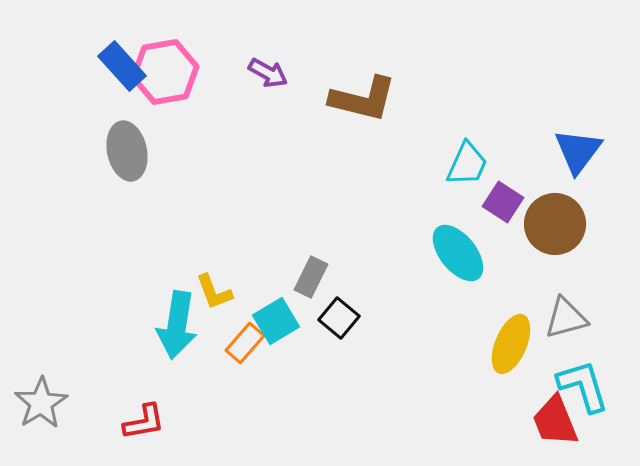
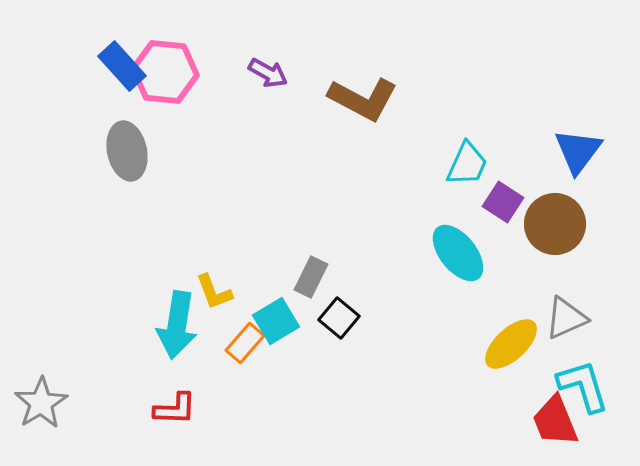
pink hexagon: rotated 16 degrees clockwise
brown L-shape: rotated 14 degrees clockwise
gray triangle: rotated 9 degrees counterclockwise
yellow ellipse: rotated 24 degrees clockwise
red L-shape: moved 31 px right, 13 px up; rotated 12 degrees clockwise
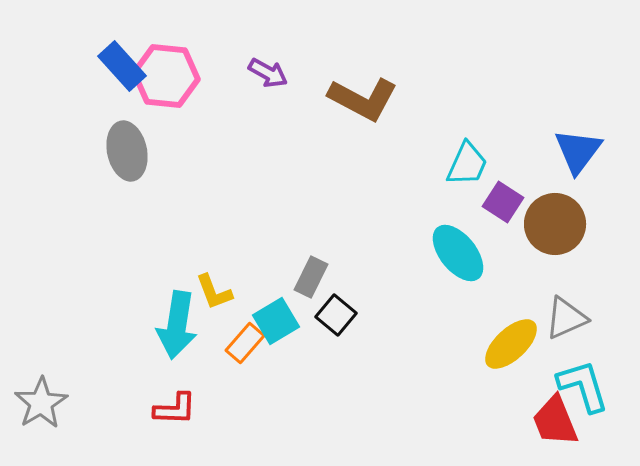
pink hexagon: moved 1 px right, 4 px down
black square: moved 3 px left, 3 px up
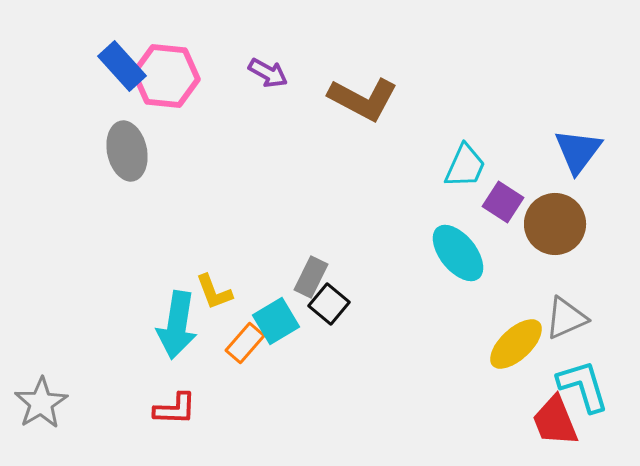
cyan trapezoid: moved 2 px left, 2 px down
black square: moved 7 px left, 11 px up
yellow ellipse: moved 5 px right
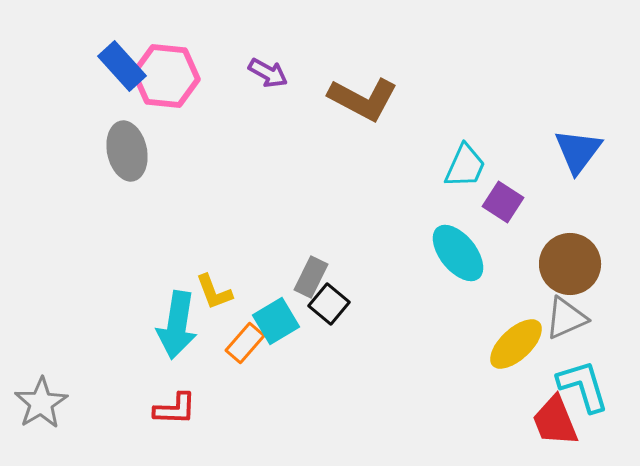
brown circle: moved 15 px right, 40 px down
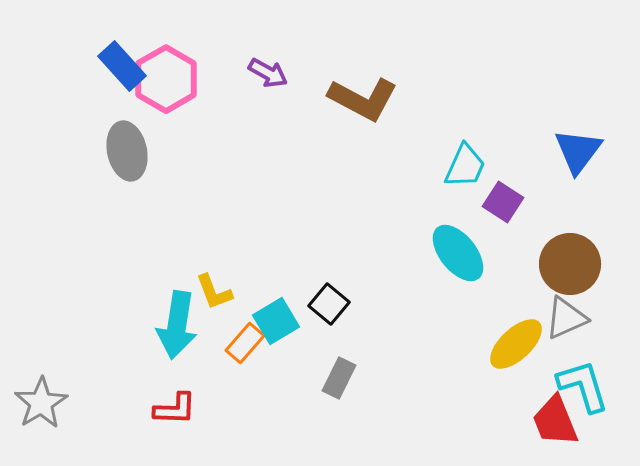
pink hexagon: moved 3 px down; rotated 24 degrees clockwise
gray rectangle: moved 28 px right, 101 px down
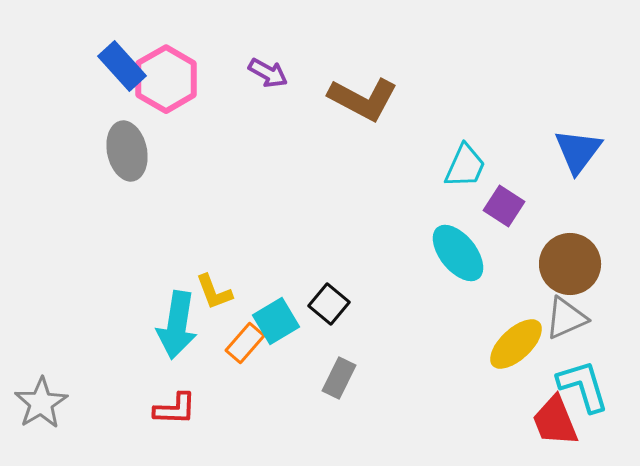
purple square: moved 1 px right, 4 px down
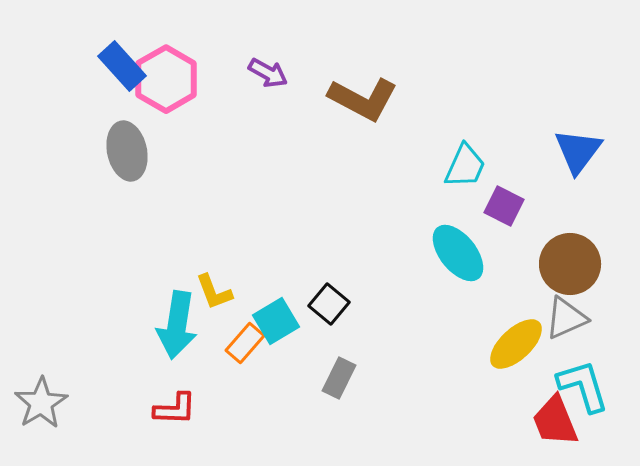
purple square: rotated 6 degrees counterclockwise
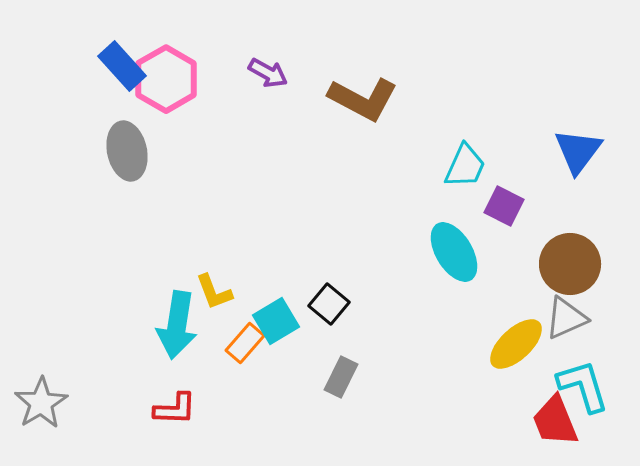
cyan ellipse: moved 4 px left, 1 px up; rotated 8 degrees clockwise
gray rectangle: moved 2 px right, 1 px up
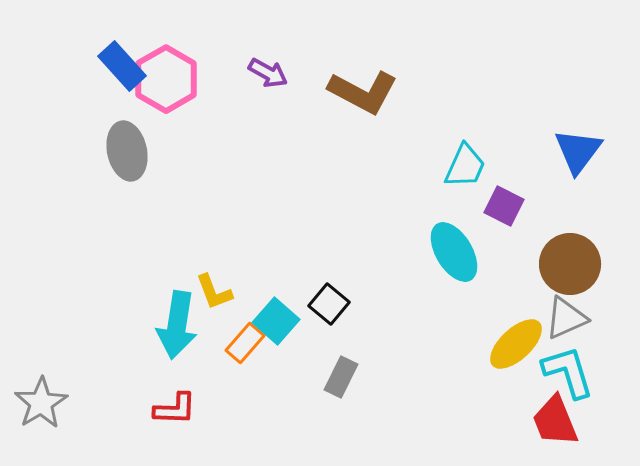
brown L-shape: moved 7 px up
cyan square: rotated 18 degrees counterclockwise
cyan L-shape: moved 15 px left, 14 px up
